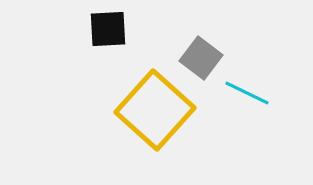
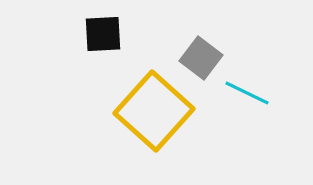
black square: moved 5 px left, 5 px down
yellow square: moved 1 px left, 1 px down
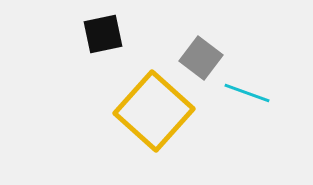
black square: rotated 9 degrees counterclockwise
cyan line: rotated 6 degrees counterclockwise
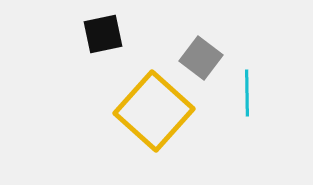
cyan line: rotated 69 degrees clockwise
